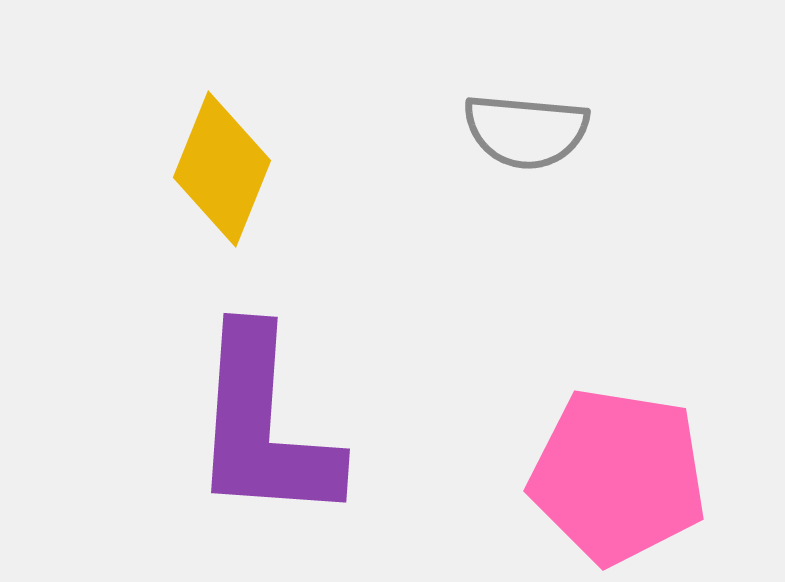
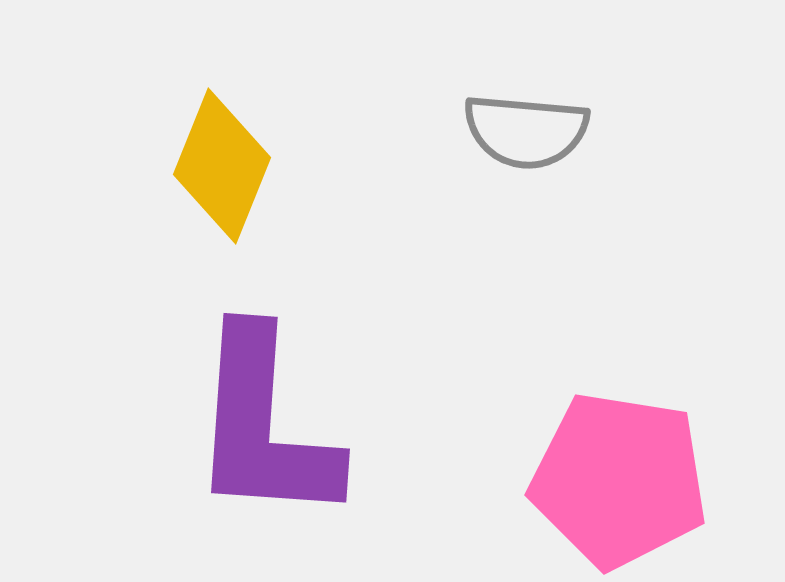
yellow diamond: moved 3 px up
pink pentagon: moved 1 px right, 4 px down
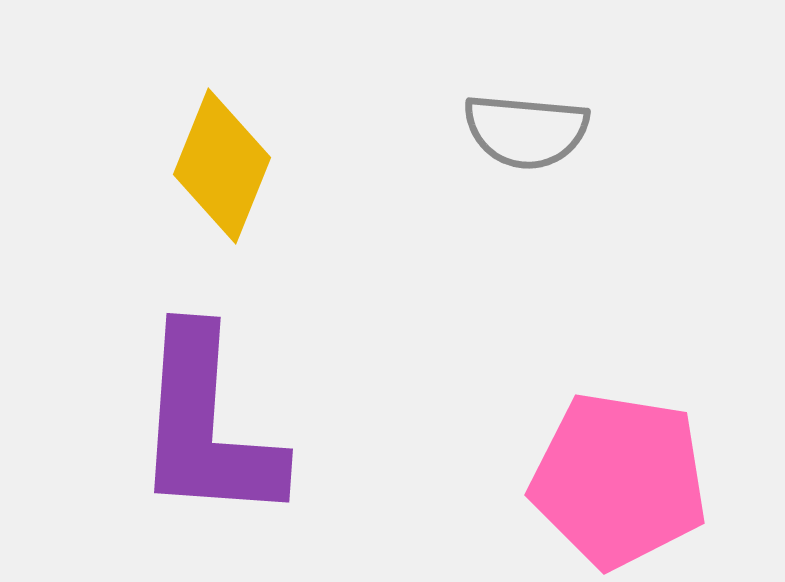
purple L-shape: moved 57 px left
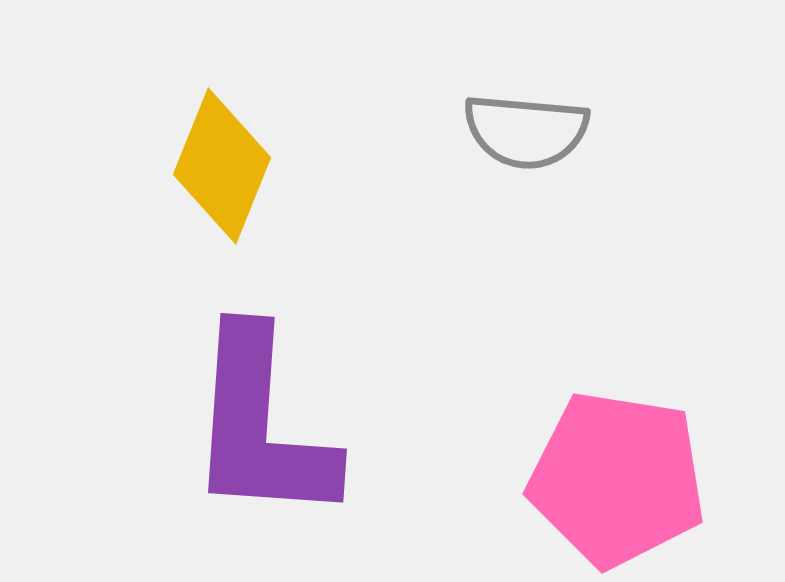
purple L-shape: moved 54 px right
pink pentagon: moved 2 px left, 1 px up
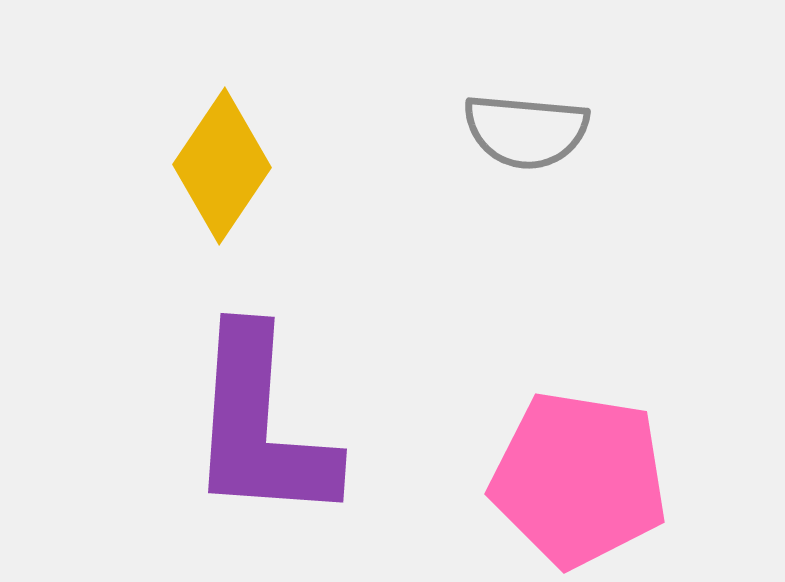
yellow diamond: rotated 12 degrees clockwise
pink pentagon: moved 38 px left
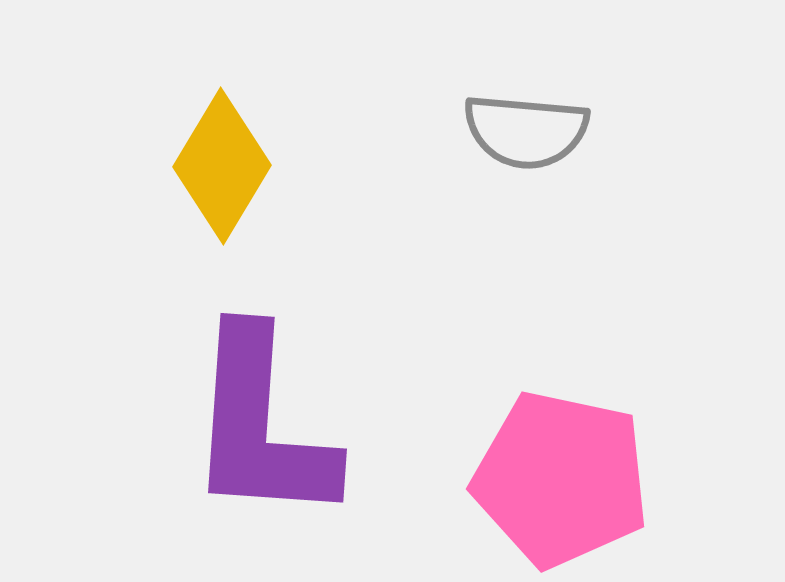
yellow diamond: rotated 3 degrees counterclockwise
pink pentagon: moved 18 px left; rotated 3 degrees clockwise
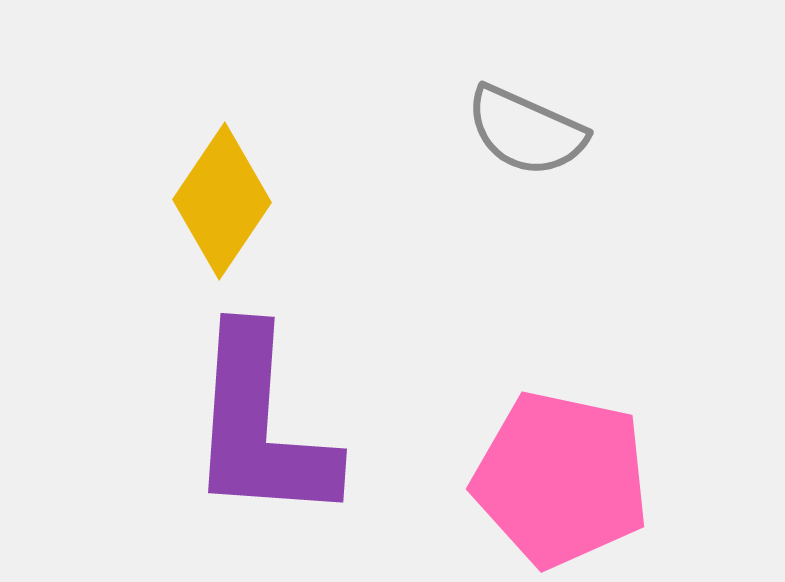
gray semicircle: rotated 19 degrees clockwise
yellow diamond: moved 35 px down; rotated 3 degrees clockwise
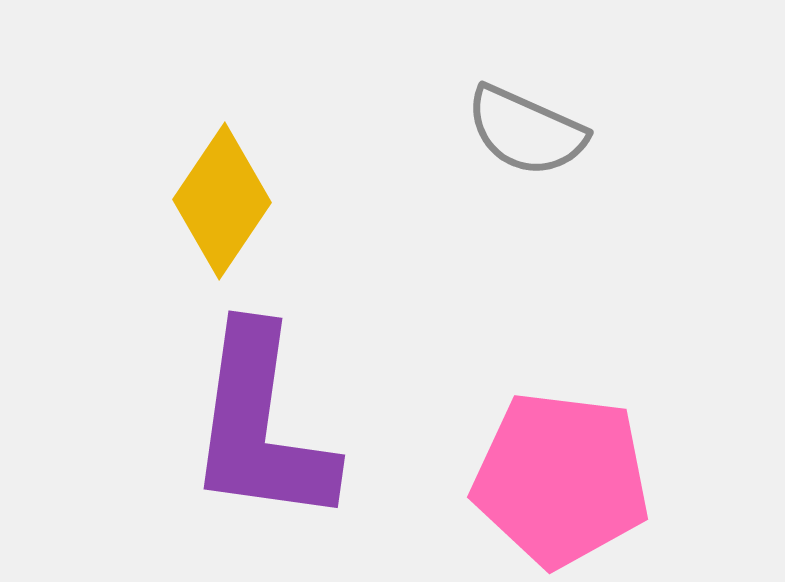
purple L-shape: rotated 4 degrees clockwise
pink pentagon: rotated 5 degrees counterclockwise
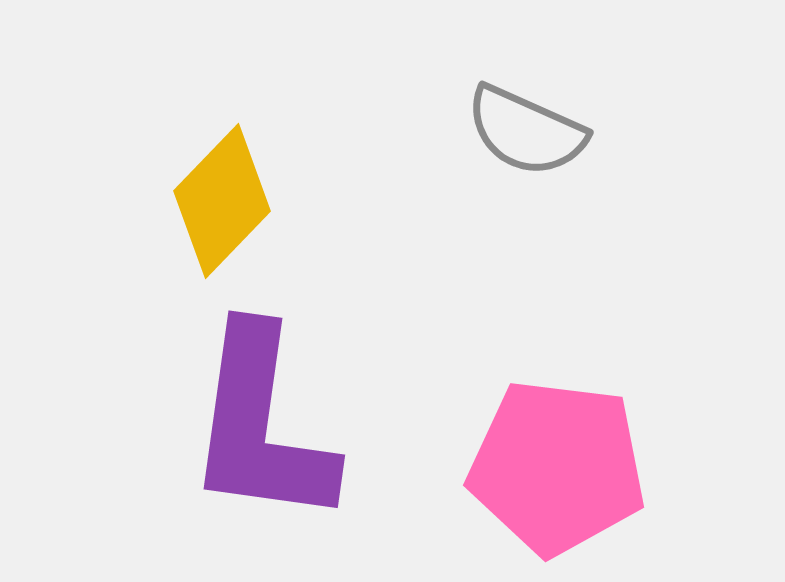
yellow diamond: rotated 10 degrees clockwise
pink pentagon: moved 4 px left, 12 px up
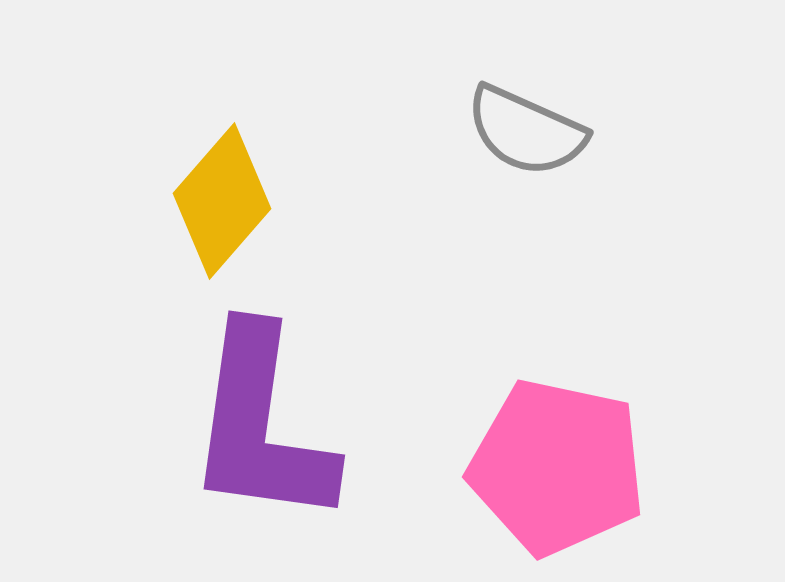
yellow diamond: rotated 3 degrees counterclockwise
pink pentagon: rotated 5 degrees clockwise
